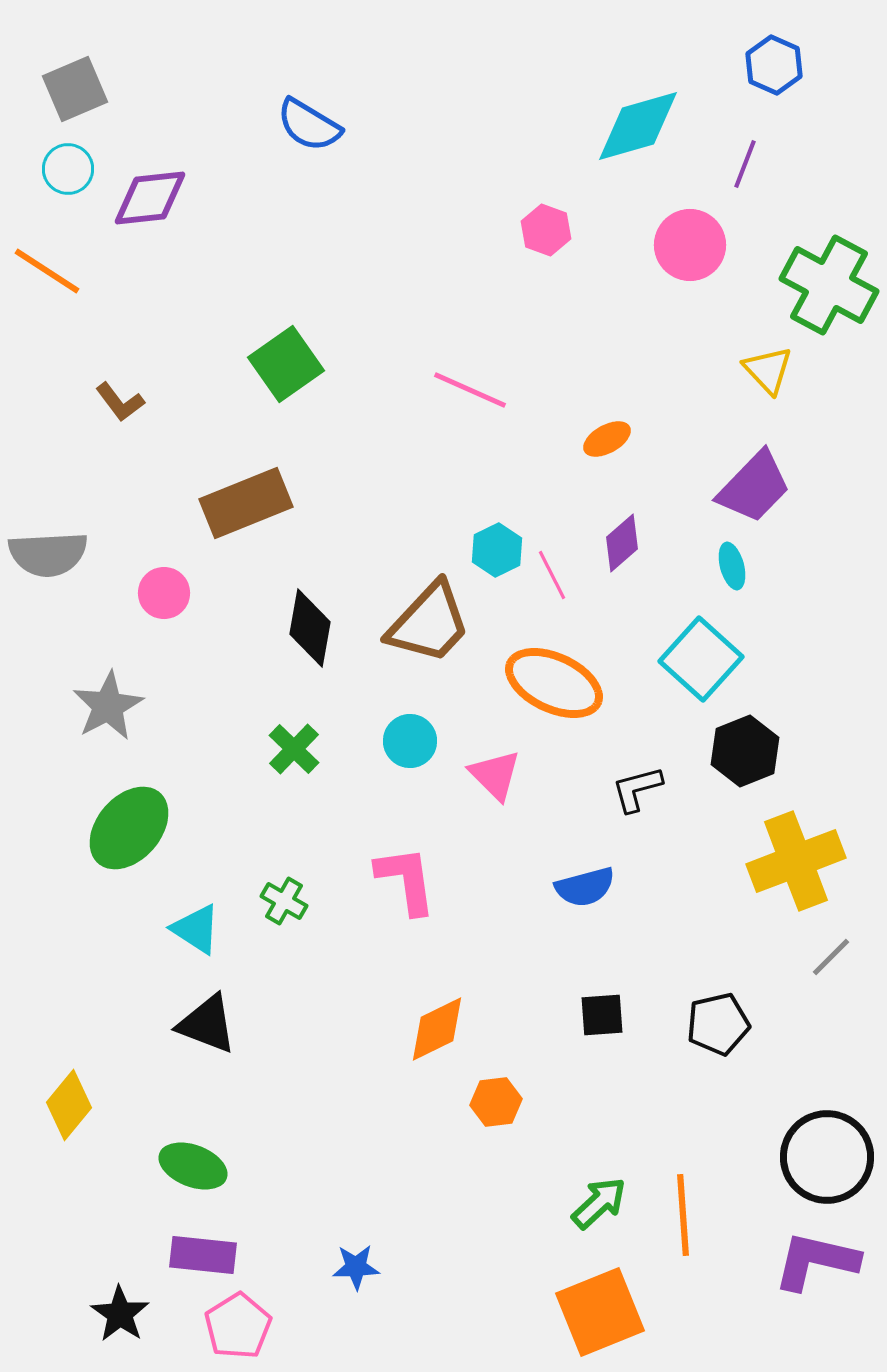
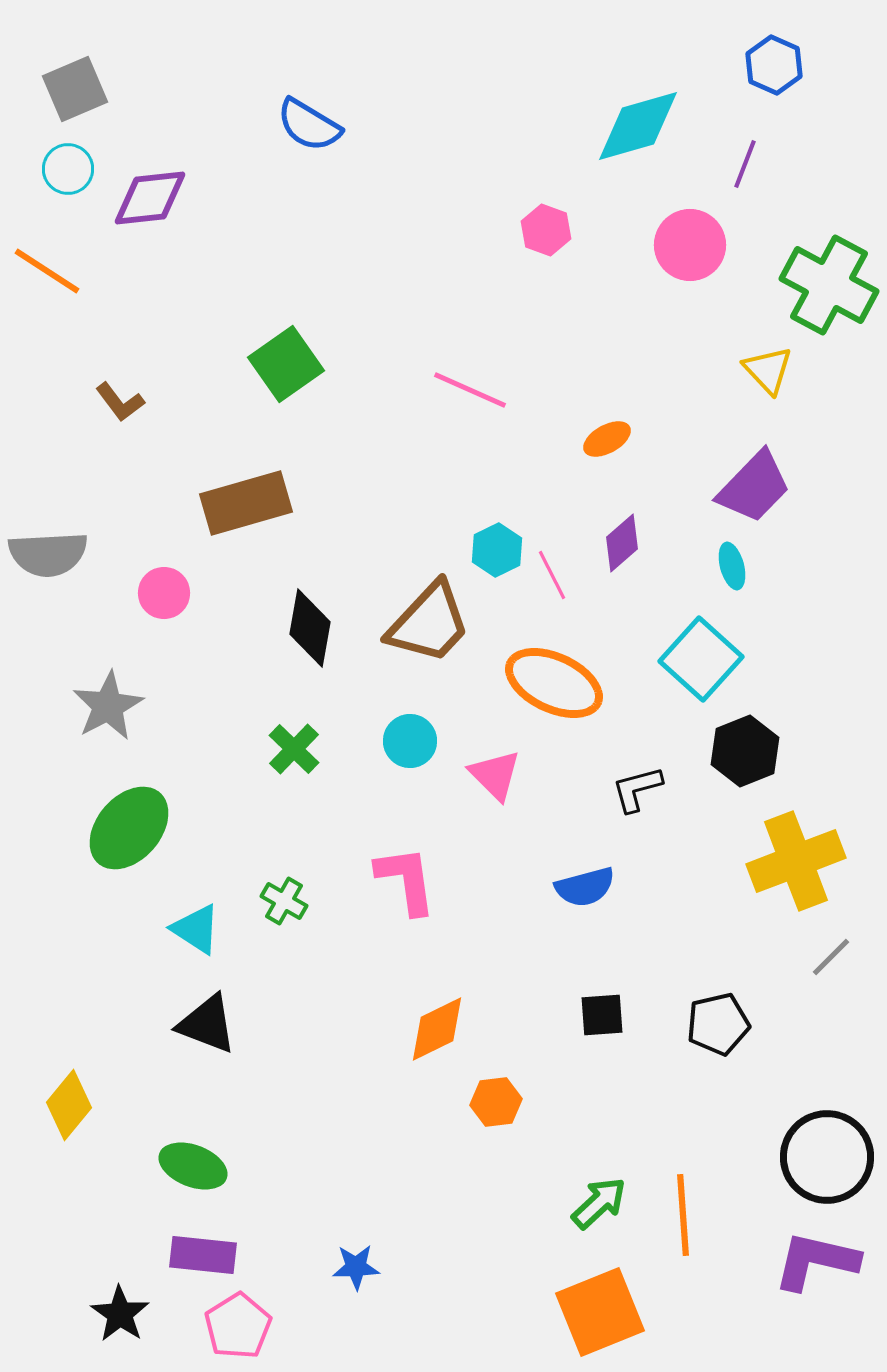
brown rectangle at (246, 503): rotated 6 degrees clockwise
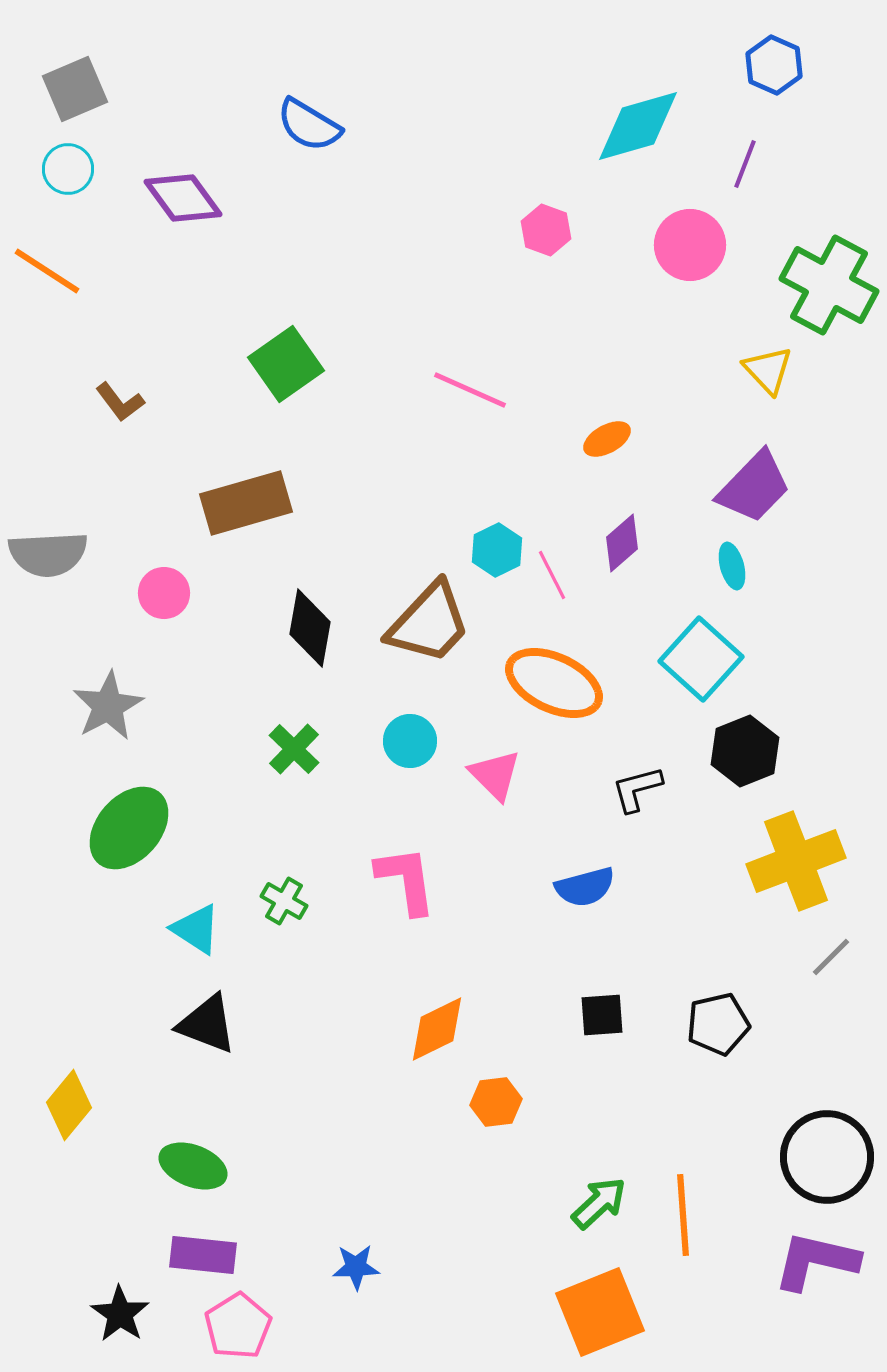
purple diamond at (150, 198): moved 33 px right; rotated 60 degrees clockwise
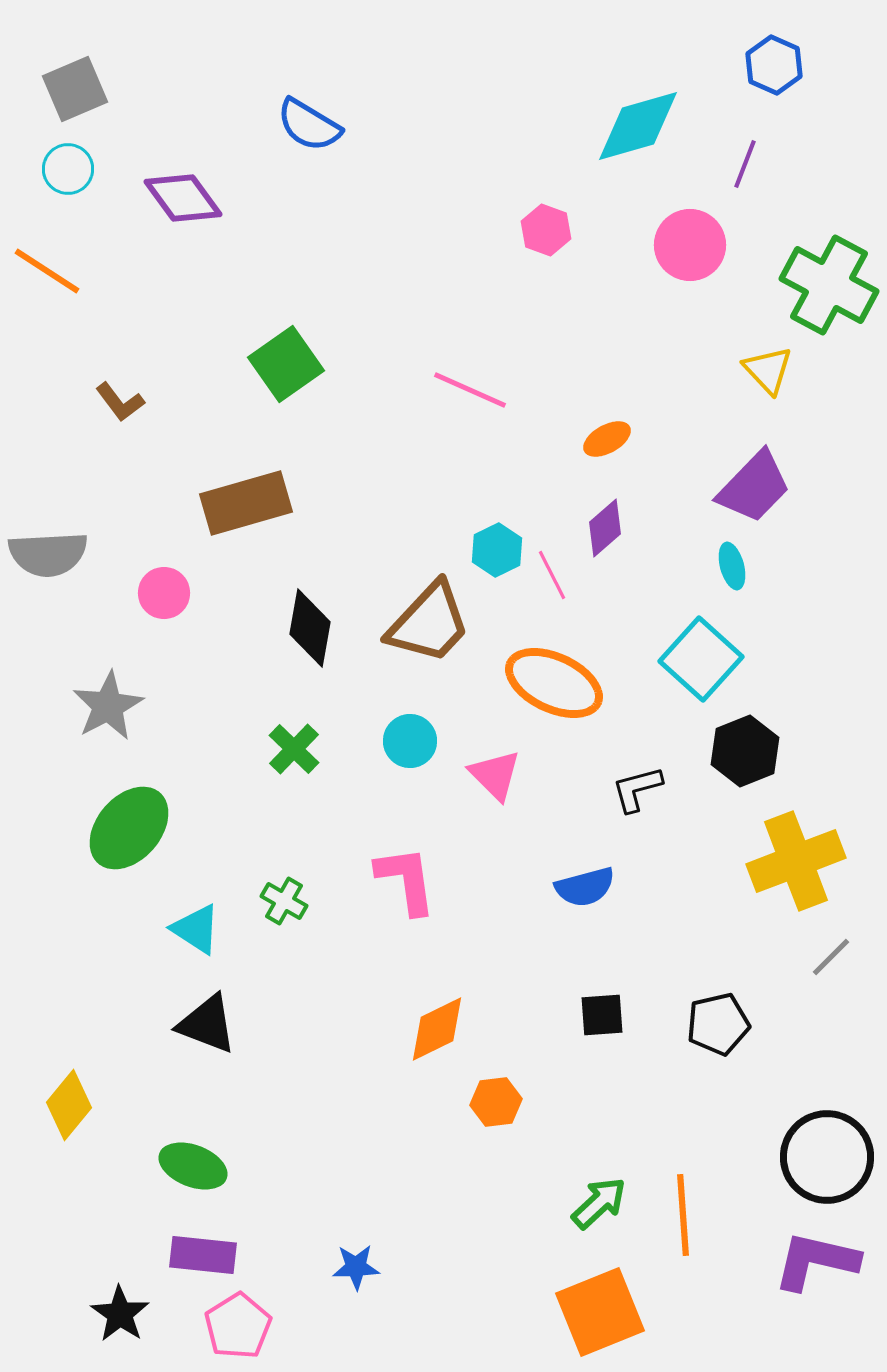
purple diamond at (622, 543): moved 17 px left, 15 px up
